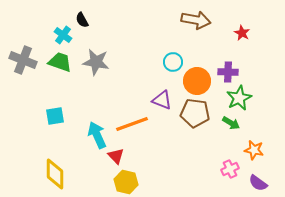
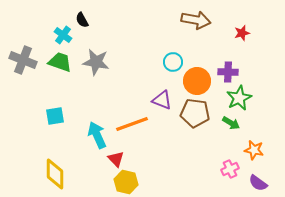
red star: rotated 28 degrees clockwise
red triangle: moved 3 px down
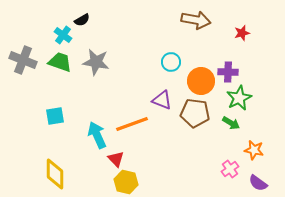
black semicircle: rotated 91 degrees counterclockwise
cyan circle: moved 2 px left
orange circle: moved 4 px right
pink cross: rotated 12 degrees counterclockwise
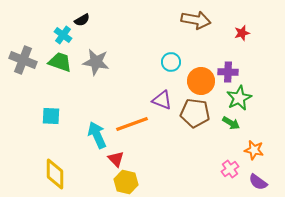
cyan square: moved 4 px left; rotated 12 degrees clockwise
purple semicircle: moved 1 px up
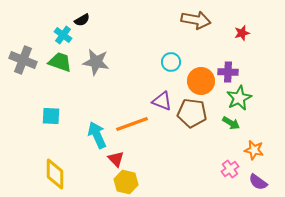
purple triangle: moved 1 px down
brown pentagon: moved 3 px left
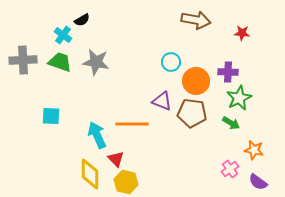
red star: rotated 21 degrees clockwise
gray cross: rotated 24 degrees counterclockwise
orange circle: moved 5 px left
orange line: rotated 20 degrees clockwise
yellow diamond: moved 35 px right
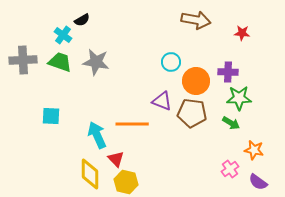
green star: rotated 25 degrees clockwise
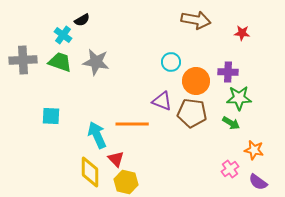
yellow diamond: moved 2 px up
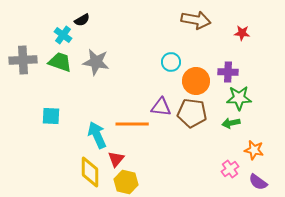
purple triangle: moved 1 px left, 6 px down; rotated 15 degrees counterclockwise
green arrow: rotated 138 degrees clockwise
red triangle: rotated 24 degrees clockwise
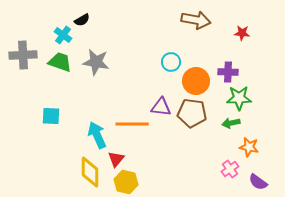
gray cross: moved 5 px up
orange star: moved 5 px left, 3 px up
